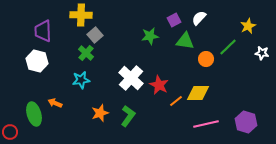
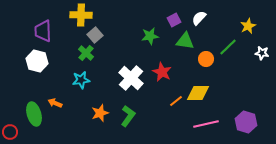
red star: moved 3 px right, 13 px up
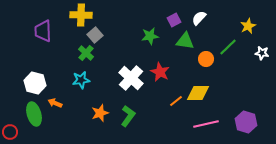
white hexagon: moved 2 px left, 22 px down
red star: moved 2 px left
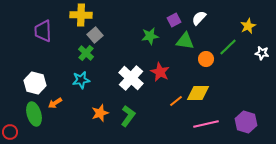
orange arrow: rotated 56 degrees counterclockwise
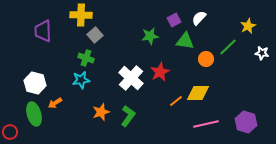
green cross: moved 5 px down; rotated 21 degrees counterclockwise
red star: rotated 18 degrees clockwise
orange star: moved 1 px right, 1 px up
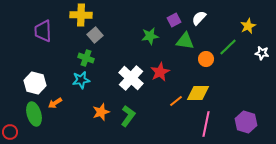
pink line: rotated 65 degrees counterclockwise
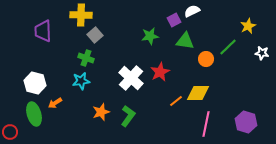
white semicircle: moved 7 px left, 7 px up; rotated 21 degrees clockwise
cyan star: moved 1 px down
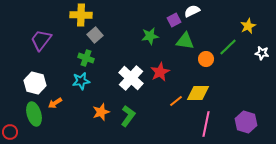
purple trapezoid: moved 2 px left, 9 px down; rotated 40 degrees clockwise
